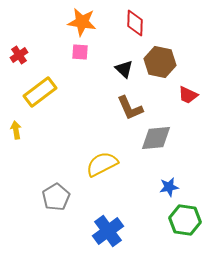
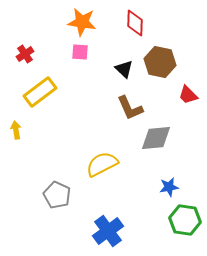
red cross: moved 6 px right, 1 px up
red trapezoid: rotated 20 degrees clockwise
gray pentagon: moved 1 px right, 2 px up; rotated 16 degrees counterclockwise
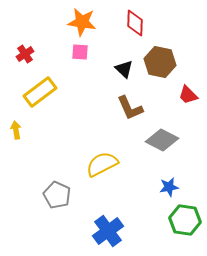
gray diamond: moved 6 px right, 2 px down; rotated 32 degrees clockwise
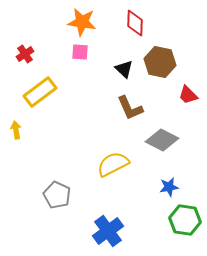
yellow semicircle: moved 11 px right
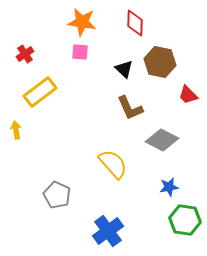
yellow semicircle: rotated 76 degrees clockwise
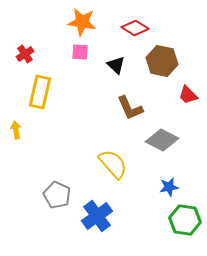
red diamond: moved 5 px down; rotated 60 degrees counterclockwise
brown hexagon: moved 2 px right, 1 px up
black triangle: moved 8 px left, 4 px up
yellow rectangle: rotated 40 degrees counterclockwise
blue cross: moved 11 px left, 15 px up
